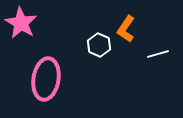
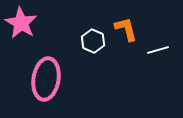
orange L-shape: rotated 132 degrees clockwise
white hexagon: moved 6 px left, 4 px up
white line: moved 4 px up
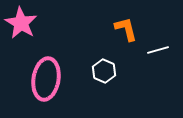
white hexagon: moved 11 px right, 30 px down
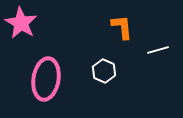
orange L-shape: moved 4 px left, 2 px up; rotated 8 degrees clockwise
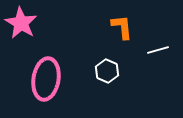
white hexagon: moved 3 px right
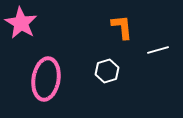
white hexagon: rotated 20 degrees clockwise
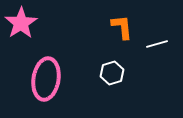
pink star: rotated 8 degrees clockwise
white line: moved 1 px left, 6 px up
white hexagon: moved 5 px right, 2 px down
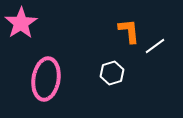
orange L-shape: moved 7 px right, 4 px down
white line: moved 2 px left, 2 px down; rotated 20 degrees counterclockwise
